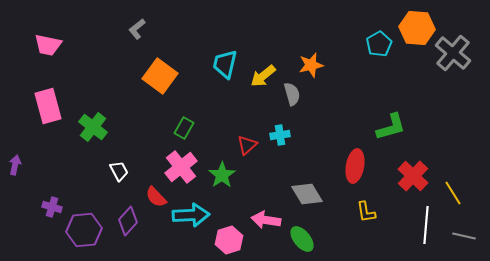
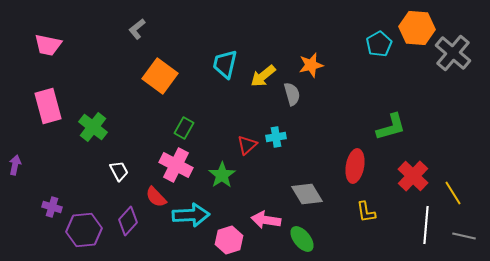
cyan cross: moved 4 px left, 2 px down
pink cross: moved 5 px left, 2 px up; rotated 24 degrees counterclockwise
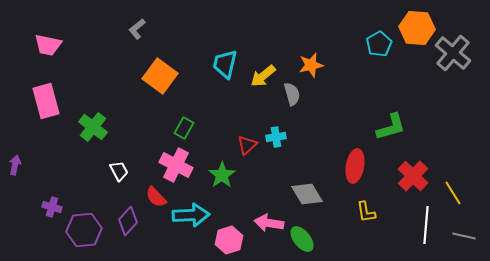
pink rectangle: moved 2 px left, 5 px up
pink arrow: moved 3 px right, 3 px down
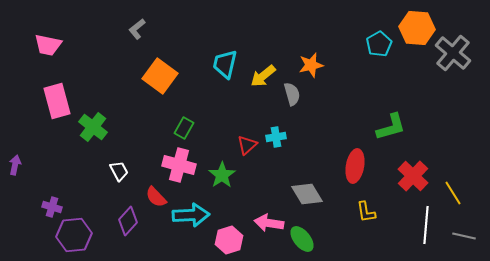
pink rectangle: moved 11 px right
pink cross: moved 3 px right; rotated 12 degrees counterclockwise
purple hexagon: moved 10 px left, 5 px down
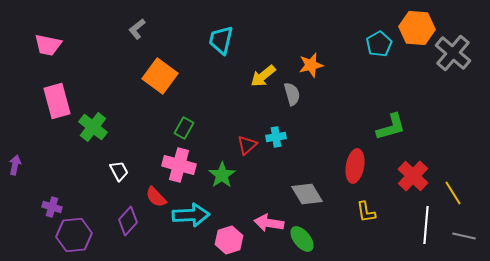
cyan trapezoid: moved 4 px left, 24 px up
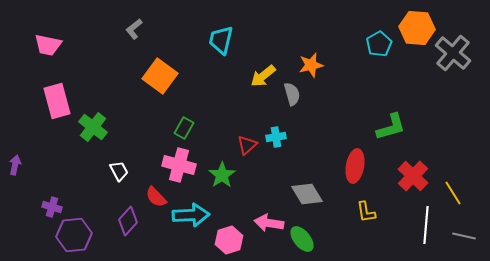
gray L-shape: moved 3 px left
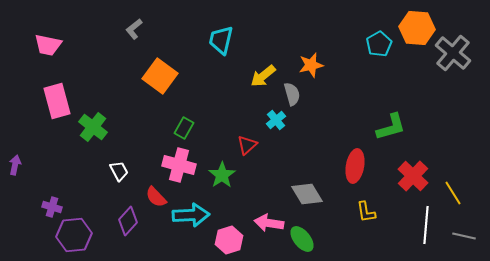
cyan cross: moved 17 px up; rotated 30 degrees counterclockwise
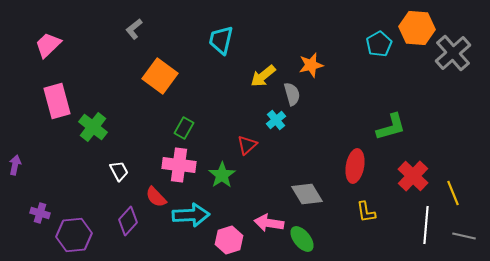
pink trapezoid: rotated 124 degrees clockwise
gray cross: rotated 9 degrees clockwise
pink cross: rotated 8 degrees counterclockwise
yellow line: rotated 10 degrees clockwise
purple cross: moved 12 px left, 6 px down
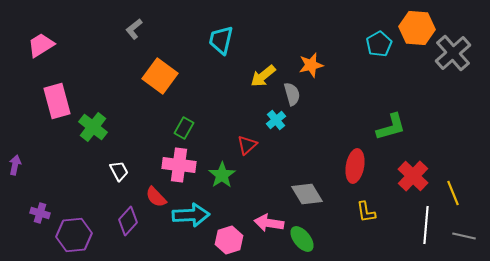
pink trapezoid: moved 7 px left; rotated 12 degrees clockwise
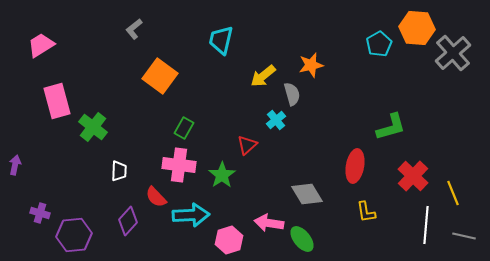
white trapezoid: rotated 30 degrees clockwise
